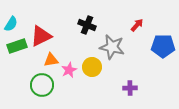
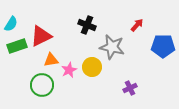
purple cross: rotated 24 degrees counterclockwise
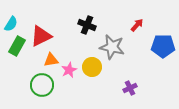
green rectangle: rotated 42 degrees counterclockwise
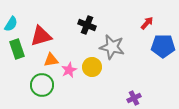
red arrow: moved 10 px right, 2 px up
red triangle: rotated 10 degrees clockwise
green rectangle: moved 3 px down; rotated 48 degrees counterclockwise
purple cross: moved 4 px right, 10 px down
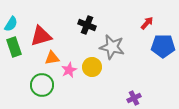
green rectangle: moved 3 px left, 2 px up
orange triangle: moved 1 px right, 2 px up
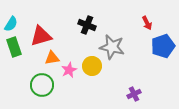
red arrow: rotated 112 degrees clockwise
blue pentagon: rotated 20 degrees counterclockwise
yellow circle: moved 1 px up
purple cross: moved 4 px up
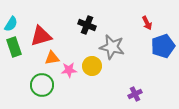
pink star: rotated 21 degrees clockwise
purple cross: moved 1 px right
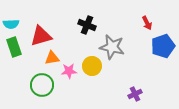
cyan semicircle: rotated 56 degrees clockwise
pink star: moved 1 px down
